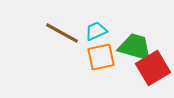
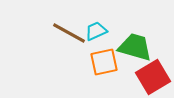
brown line: moved 7 px right
orange square: moved 3 px right, 5 px down
red square: moved 9 px down
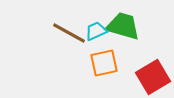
green trapezoid: moved 12 px left, 21 px up
orange square: moved 1 px down
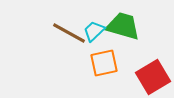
cyan trapezoid: moved 2 px left; rotated 20 degrees counterclockwise
